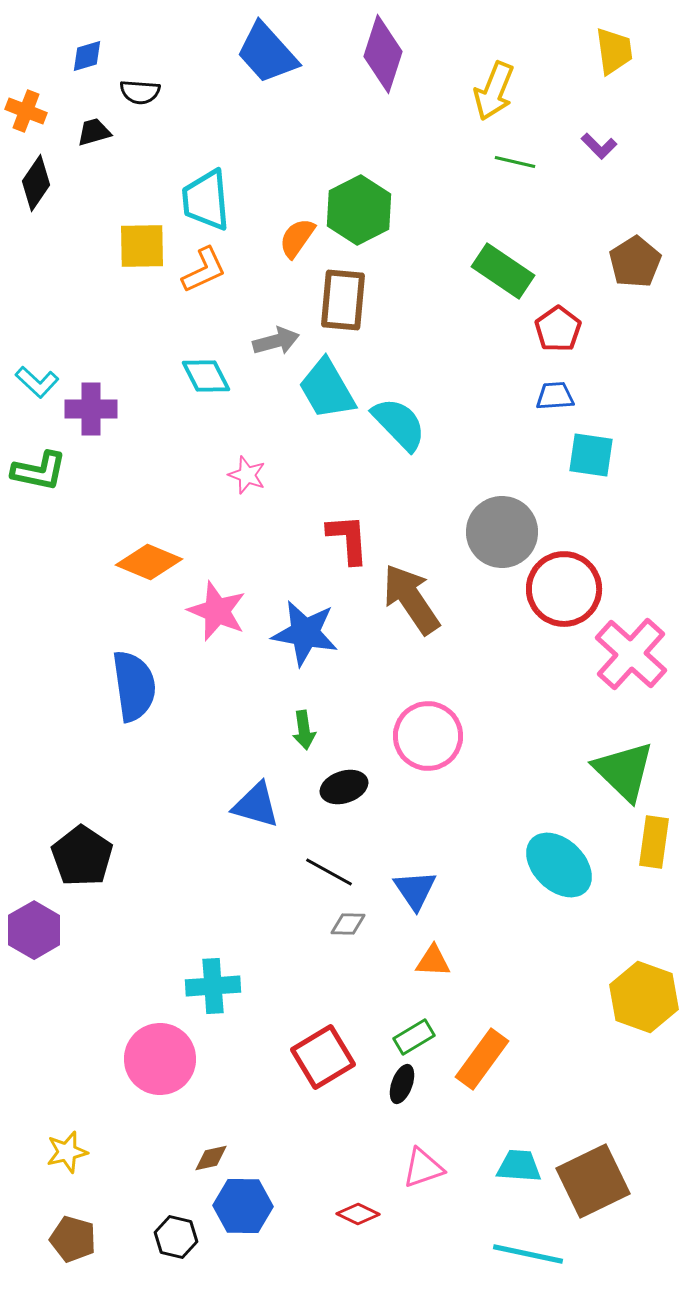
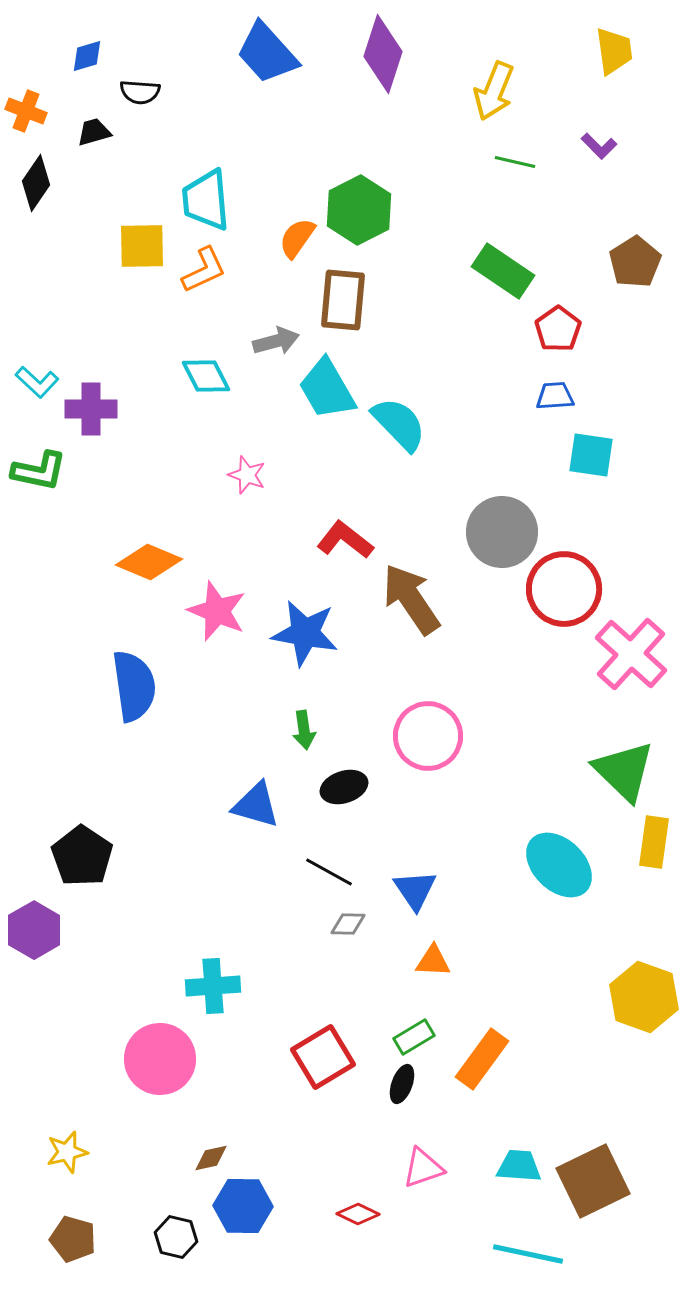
red L-shape at (348, 539): moved 3 px left, 1 px down; rotated 48 degrees counterclockwise
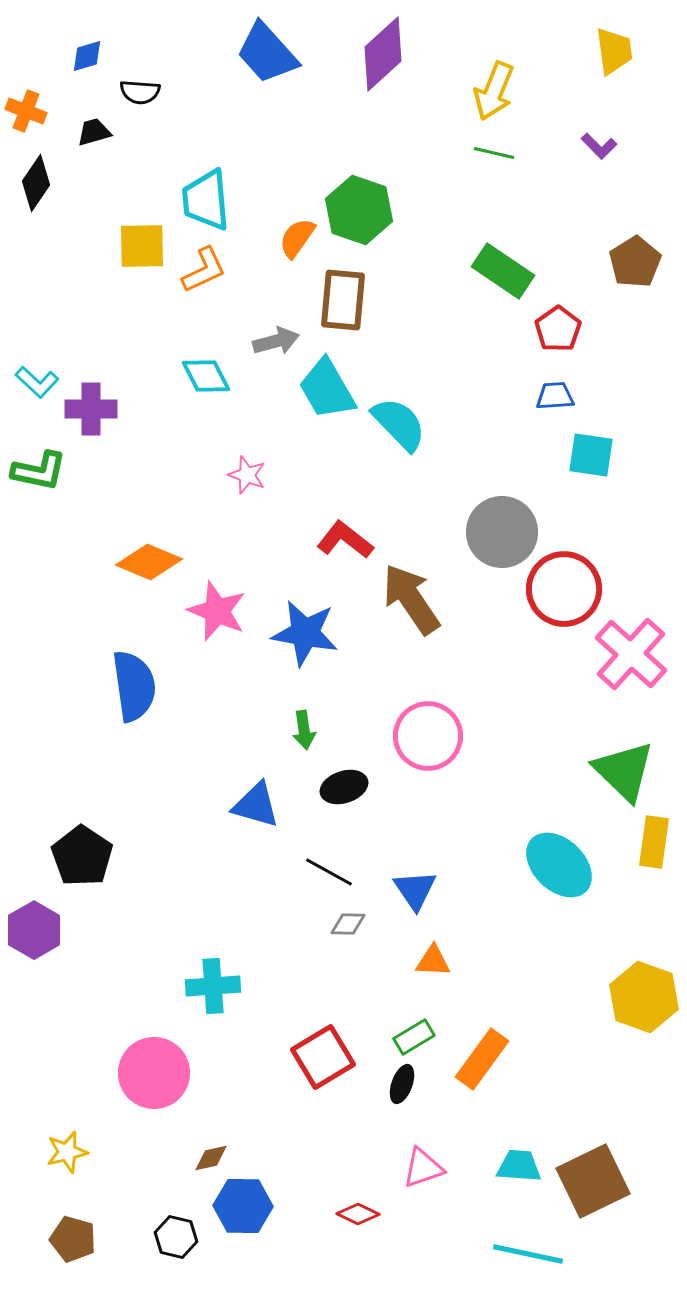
purple diamond at (383, 54): rotated 30 degrees clockwise
green line at (515, 162): moved 21 px left, 9 px up
green hexagon at (359, 210): rotated 14 degrees counterclockwise
pink circle at (160, 1059): moved 6 px left, 14 px down
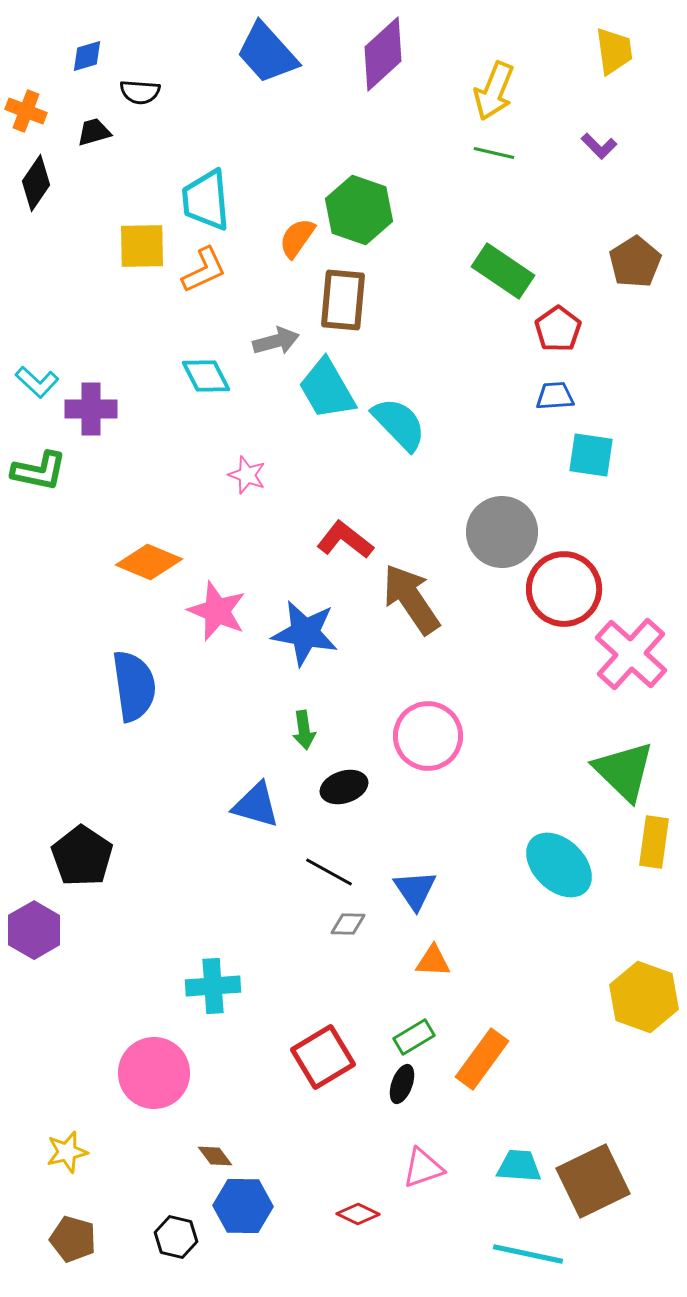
brown diamond at (211, 1158): moved 4 px right, 2 px up; rotated 66 degrees clockwise
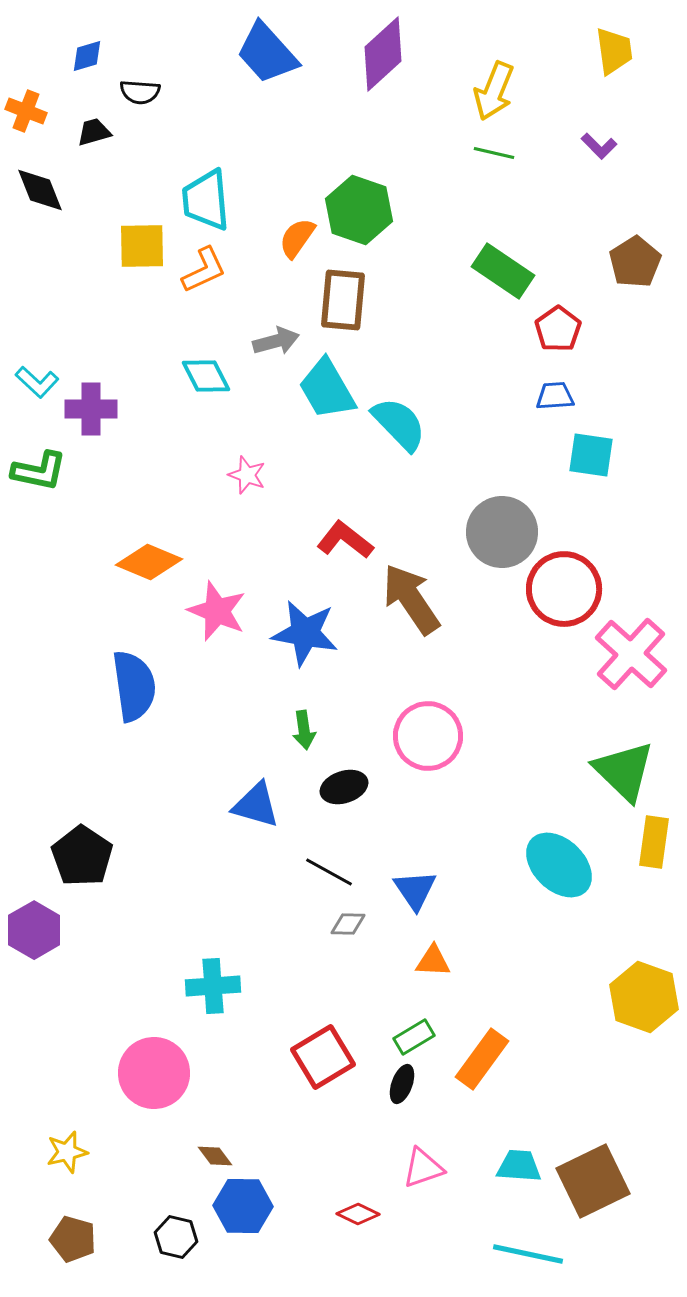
black diamond at (36, 183): moved 4 px right, 7 px down; rotated 56 degrees counterclockwise
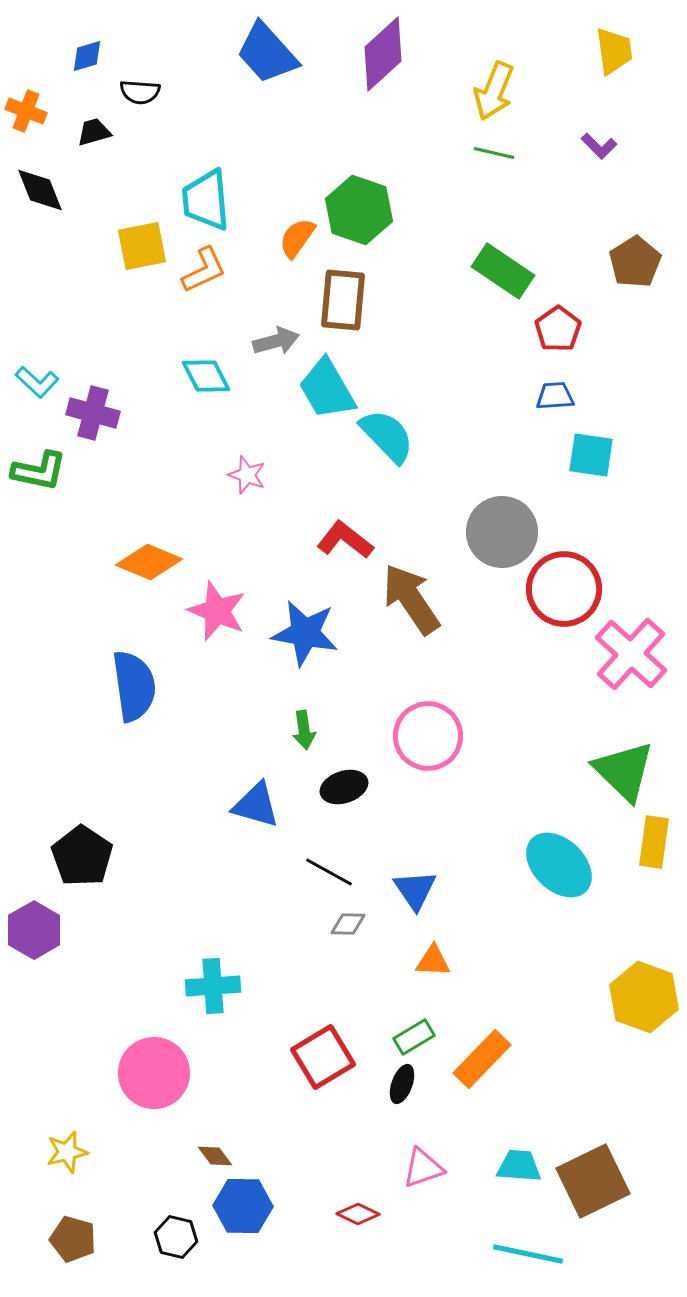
yellow square at (142, 246): rotated 10 degrees counterclockwise
purple cross at (91, 409): moved 2 px right, 4 px down; rotated 15 degrees clockwise
cyan semicircle at (399, 424): moved 12 px left, 12 px down
orange rectangle at (482, 1059): rotated 8 degrees clockwise
